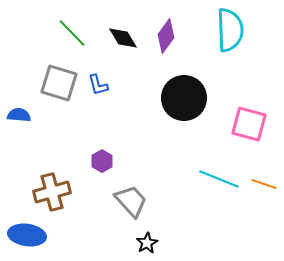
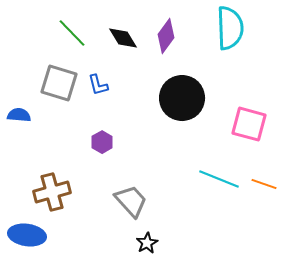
cyan semicircle: moved 2 px up
black circle: moved 2 px left
purple hexagon: moved 19 px up
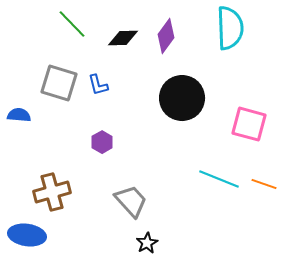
green line: moved 9 px up
black diamond: rotated 60 degrees counterclockwise
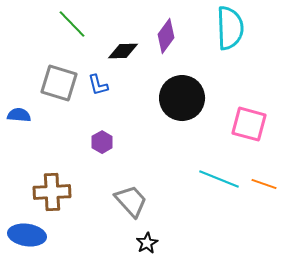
black diamond: moved 13 px down
brown cross: rotated 12 degrees clockwise
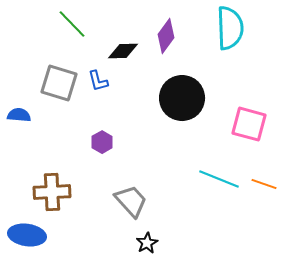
blue L-shape: moved 4 px up
